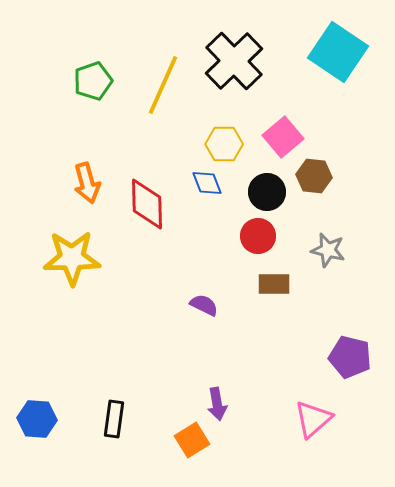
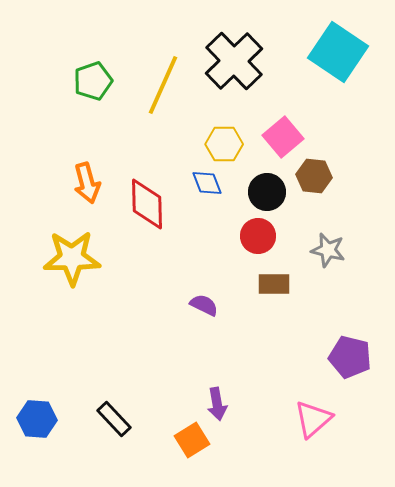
black rectangle: rotated 51 degrees counterclockwise
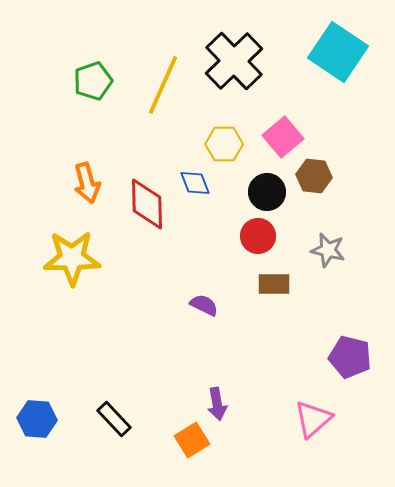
blue diamond: moved 12 px left
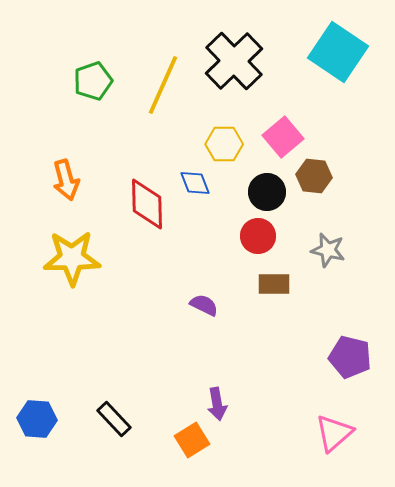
orange arrow: moved 21 px left, 3 px up
pink triangle: moved 21 px right, 14 px down
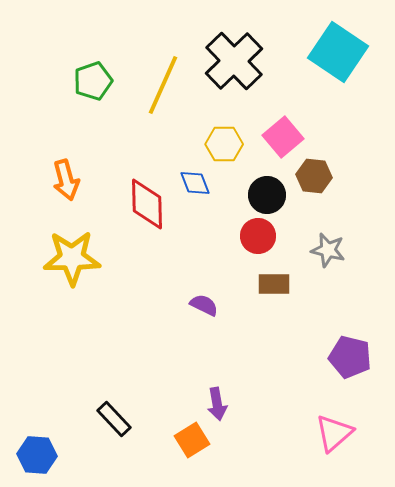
black circle: moved 3 px down
blue hexagon: moved 36 px down
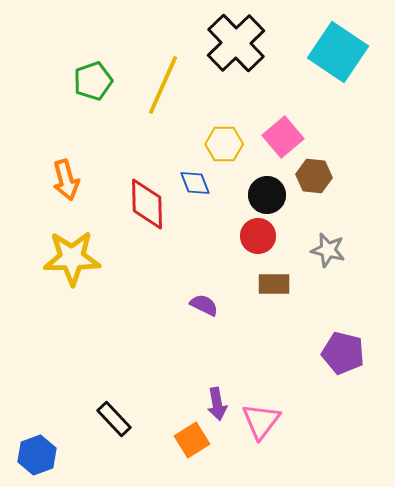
black cross: moved 2 px right, 18 px up
purple pentagon: moved 7 px left, 4 px up
pink triangle: moved 73 px left, 12 px up; rotated 12 degrees counterclockwise
blue hexagon: rotated 24 degrees counterclockwise
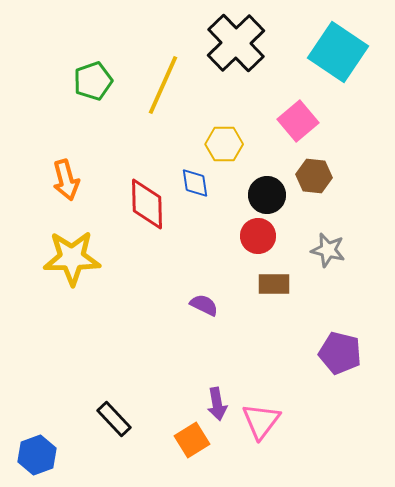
pink square: moved 15 px right, 16 px up
blue diamond: rotated 12 degrees clockwise
purple pentagon: moved 3 px left
